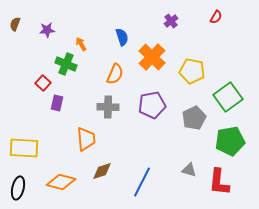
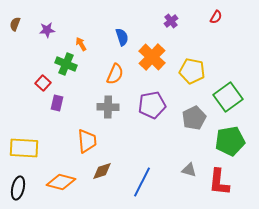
orange trapezoid: moved 1 px right, 2 px down
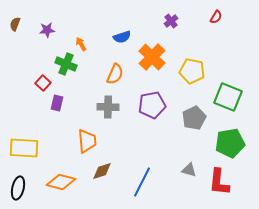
blue semicircle: rotated 90 degrees clockwise
green square: rotated 32 degrees counterclockwise
green pentagon: moved 2 px down
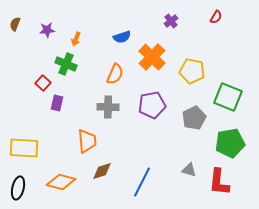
orange arrow: moved 5 px left, 5 px up; rotated 128 degrees counterclockwise
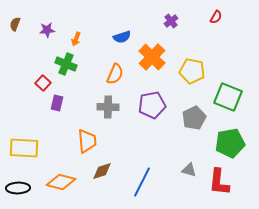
black ellipse: rotated 75 degrees clockwise
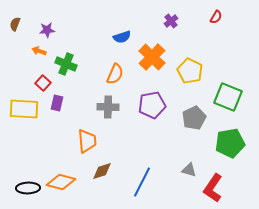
orange arrow: moved 37 px left, 12 px down; rotated 88 degrees clockwise
yellow pentagon: moved 2 px left; rotated 15 degrees clockwise
yellow rectangle: moved 39 px up
red L-shape: moved 6 px left, 6 px down; rotated 28 degrees clockwise
black ellipse: moved 10 px right
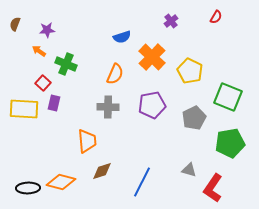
orange arrow: rotated 16 degrees clockwise
purple rectangle: moved 3 px left
